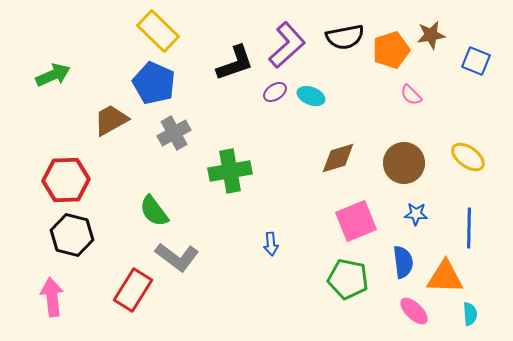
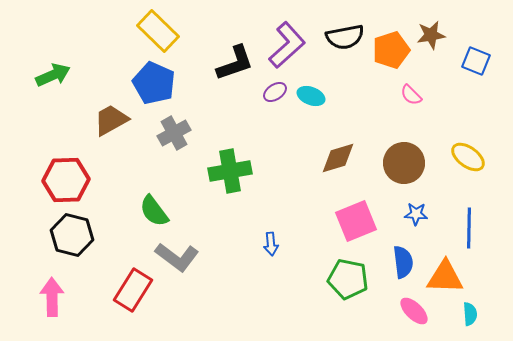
pink arrow: rotated 6 degrees clockwise
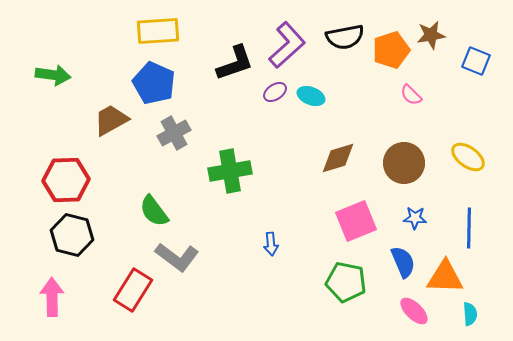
yellow rectangle: rotated 48 degrees counterclockwise
green arrow: rotated 32 degrees clockwise
blue star: moved 1 px left, 4 px down
blue semicircle: rotated 16 degrees counterclockwise
green pentagon: moved 2 px left, 3 px down
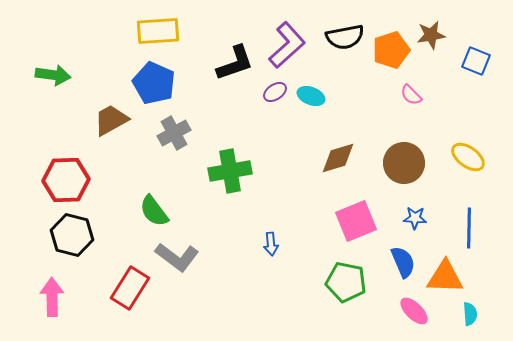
red rectangle: moved 3 px left, 2 px up
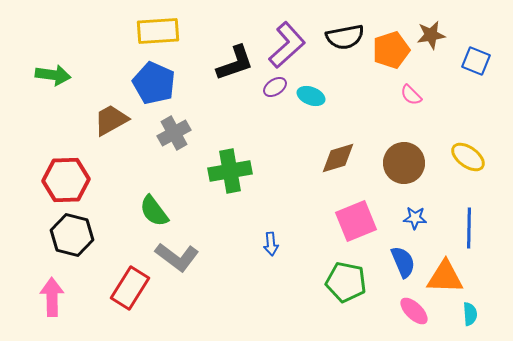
purple ellipse: moved 5 px up
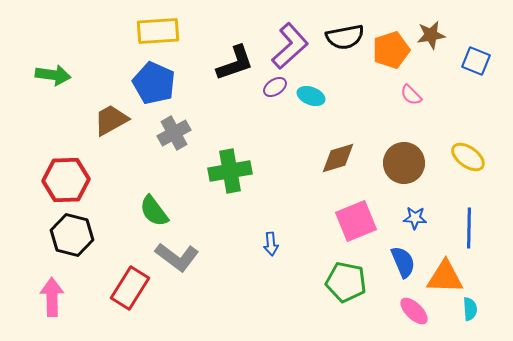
purple L-shape: moved 3 px right, 1 px down
cyan semicircle: moved 5 px up
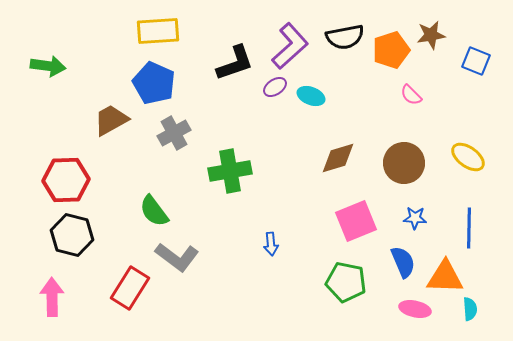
green arrow: moved 5 px left, 9 px up
pink ellipse: moved 1 px right, 2 px up; rotated 32 degrees counterclockwise
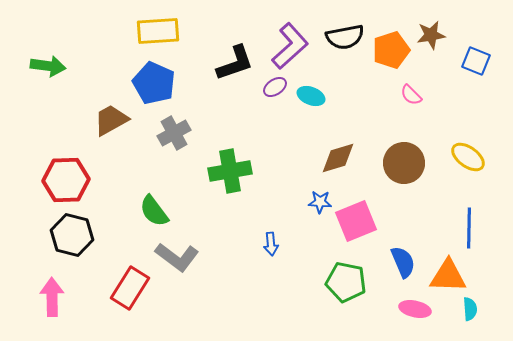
blue star: moved 95 px left, 16 px up
orange triangle: moved 3 px right, 1 px up
